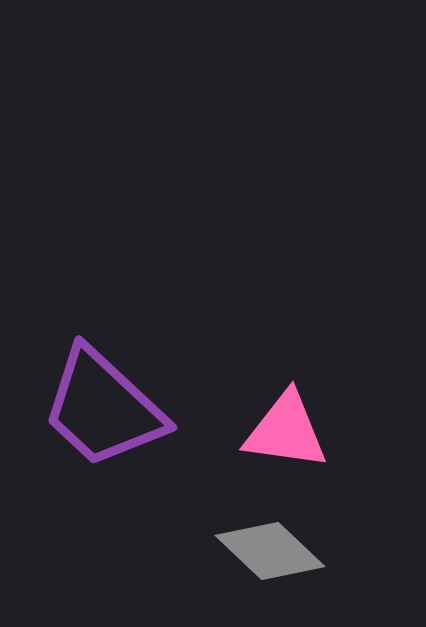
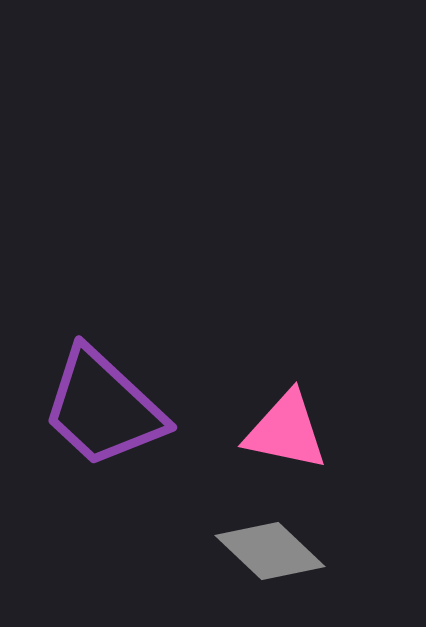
pink triangle: rotated 4 degrees clockwise
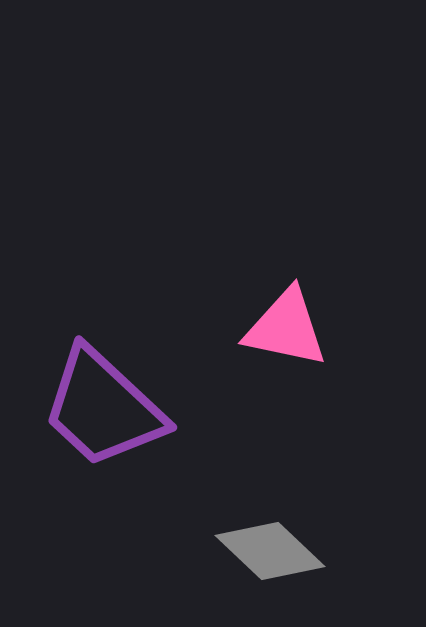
pink triangle: moved 103 px up
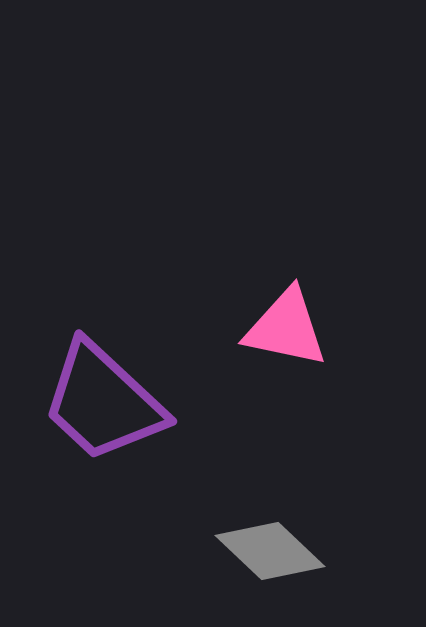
purple trapezoid: moved 6 px up
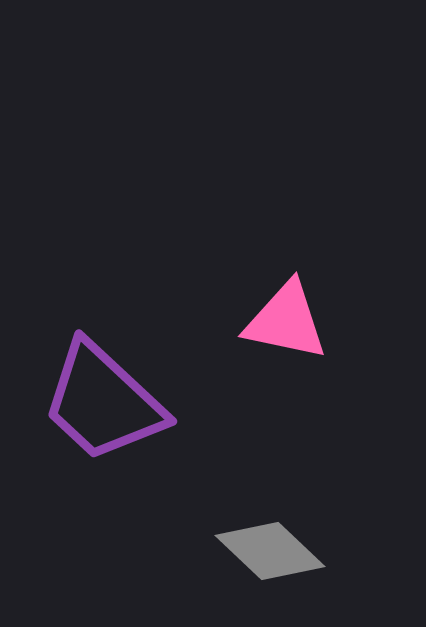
pink triangle: moved 7 px up
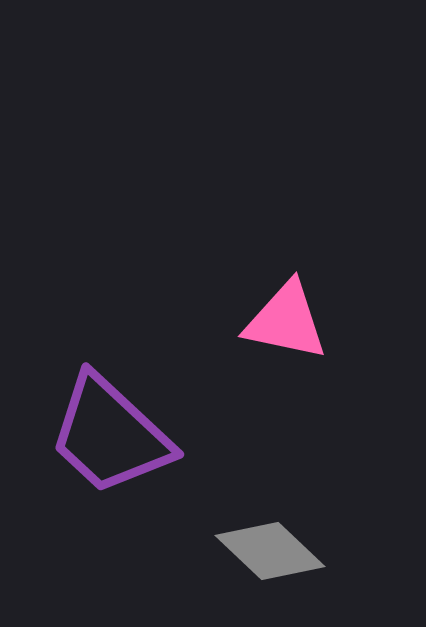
purple trapezoid: moved 7 px right, 33 px down
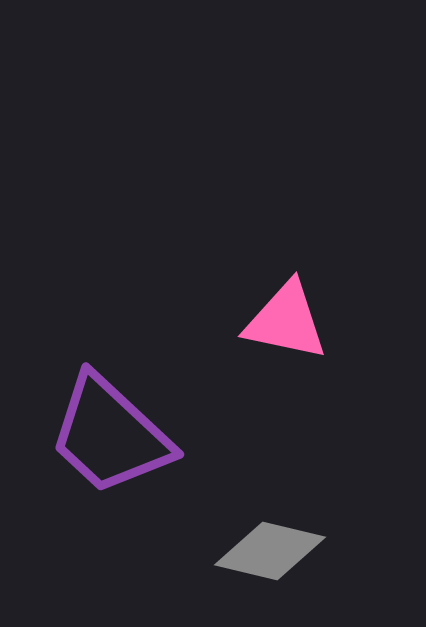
gray diamond: rotated 30 degrees counterclockwise
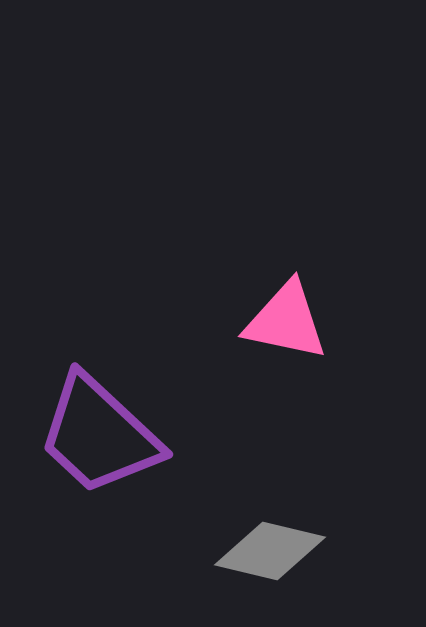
purple trapezoid: moved 11 px left
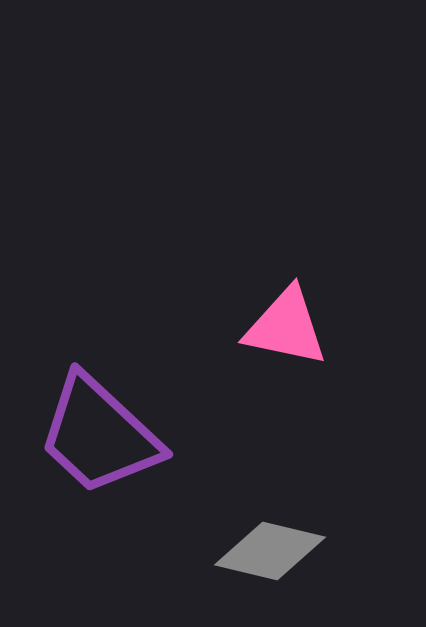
pink triangle: moved 6 px down
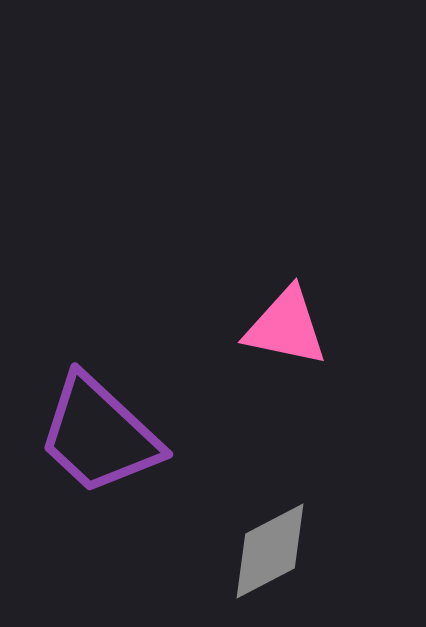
gray diamond: rotated 41 degrees counterclockwise
